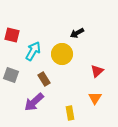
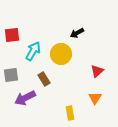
red square: rotated 21 degrees counterclockwise
yellow circle: moved 1 px left
gray square: rotated 28 degrees counterclockwise
purple arrow: moved 9 px left, 4 px up; rotated 15 degrees clockwise
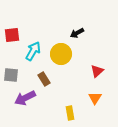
gray square: rotated 14 degrees clockwise
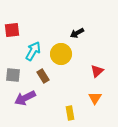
red square: moved 5 px up
gray square: moved 2 px right
brown rectangle: moved 1 px left, 3 px up
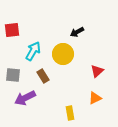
black arrow: moved 1 px up
yellow circle: moved 2 px right
orange triangle: rotated 32 degrees clockwise
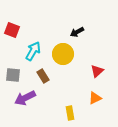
red square: rotated 28 degrees clockwise
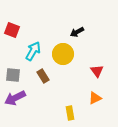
red triangle: rotated 24 degrees counterclockwise
purple arrow: moved 10 px left
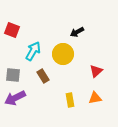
red triangle: moved 1 px left; rotated 24 degrees clockwise
orange triangle: rotated 16 degrees clockwise
yellow rectangle: moved 13 px up
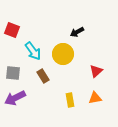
cyan arrow: rotated 114 degrees clockwise
gray square: moved 2 px up
